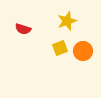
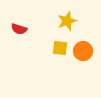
red semicircle: moved 4 px left
yellow square: rotated 28 degrees clockwise
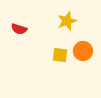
yellow square: moved 7 px down
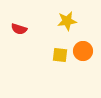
yellow star: rotated 12 degrees clockwise
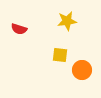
orange circle: moved 1 px left, 19 px down
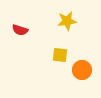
red semicircle: moved 1 px right, 1 px down
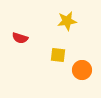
red semicircle: moved 8 px down
yellow square: moved 2 px left
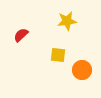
red semicircle: moved 1 px right, 3 px up; rotated 119 degrees clockwise
